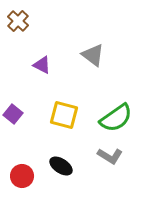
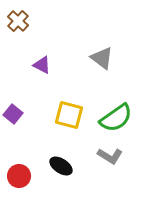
gray triangle: moved 9 px right, 3 px down
yellow square: moved 5 px right
red circle: moved 3 px left
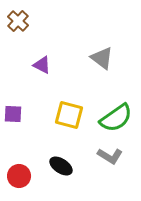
purple square: rotated 36 degrees counterclockwise
